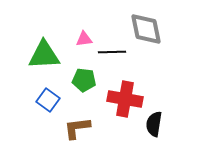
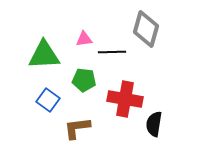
gray diamond: rotated 27 degrees clockwise
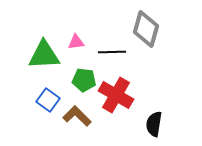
pink triangle: moved 8 px left, 3 px down
red cross: moved 9 px left, 4 px up; rotated 20 degrees clockwise
brown L-shape: moved 12 px up; rotated 52 degrees clockwise
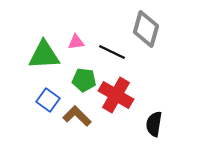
black line: rotated 28 degrees clockwise
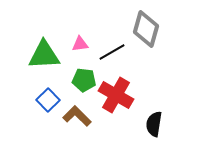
pink triangle: moved 4 px right, 2 px down
black line: rotated 56 degrees counterclockwise
blue square: rotated 10 degrees clockwise
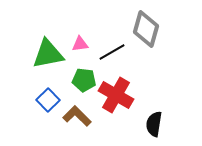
green triangle: moved 4 px right, 1 px up; rotated 8 degrees counterclockwise
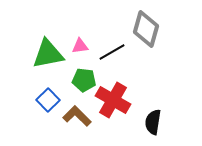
pink triangle: moved 2 px down
red cross: moved 3 px left, 5 px down
black semicircle: moved 1 px left, 2 px up
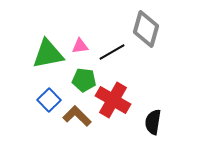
blue square: moved 1 px right
